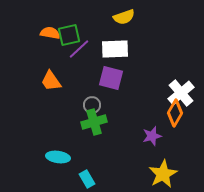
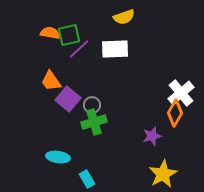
purple square: moved 43 px left, 21 px down; rotated 25 degrees clockwise
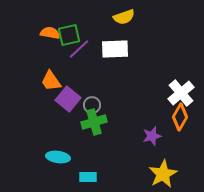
orange diamond: moved 5 px right, 4 px down
cyan rectangle: moved 1 px right, 2 px up; rotated 60 degrees counterclockwise
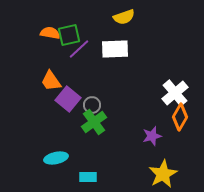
white cross: moved 6 px left
green cross: rotated 20 degrees counterclockwise
cyan ellipse: moved 2 px left, 1 px down; rotated 20 degrees counterclockwise
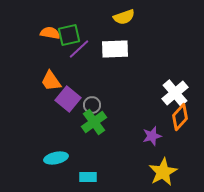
orange diamond: rotated 12 degrees clockwise
yellow star: moved 2 px up
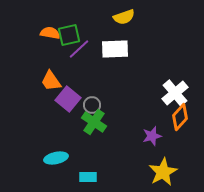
green cross: rotated 20 degrees counterclockwise
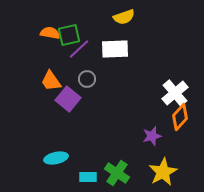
gray circle: moved 5 px left, 26 px up
green cross: moved 23 px right, 51 px down
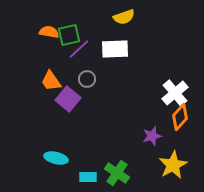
orange semicircle: moved 1 px left, 1 px up
cyan ellipse: rotated 25 degrees clockwise
yellow star: moved 10 px right, 7 px up
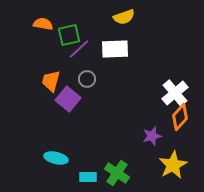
orange semicircle: moved 6 px left, 8 px up
orange trapezoid: rotated 50 degrees clockwise
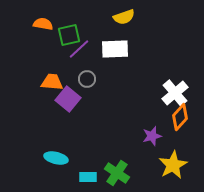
orange trapezoid: moved 1 px right, 1 px down; rotated 80 degrees clockwise
